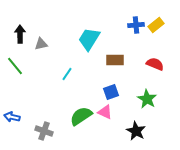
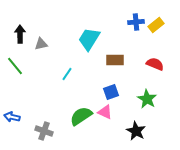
blue cross: moved 3 px up
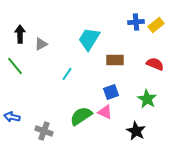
gray triangle: rotated 16 degrees counterclockwise
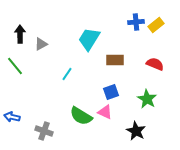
green semicircle: rotated 115 degrees counterclockwise
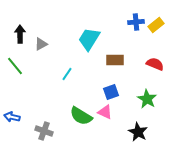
black star: moved 2 px right, 1 px down
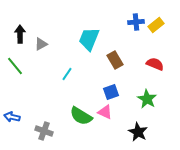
cyan trapezoid: rotated 10 degrees counterclockwise
brown rectangle: rotated 60 degrees clockwise
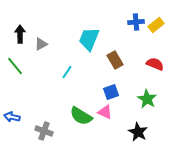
cyan line: moved 2 px up
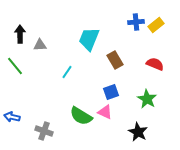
gray triangle: moved 1 px left, 1 px down; rotated 24 degrees clockwise
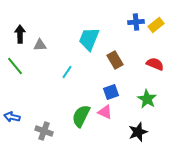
green semicircle: rotated 85 degrees clockwise
black star: rotated 24 degrees clockwise
